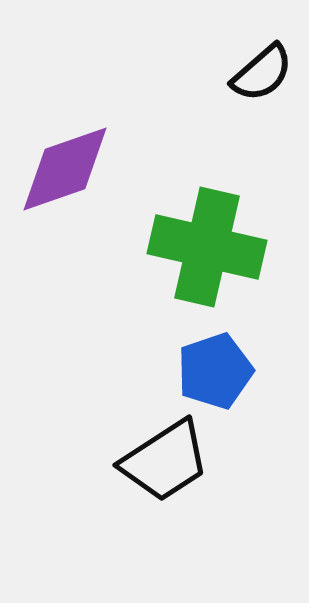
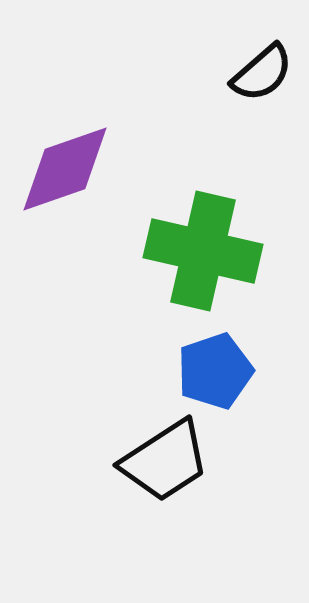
green cross: moved 4 px left, 4 px down
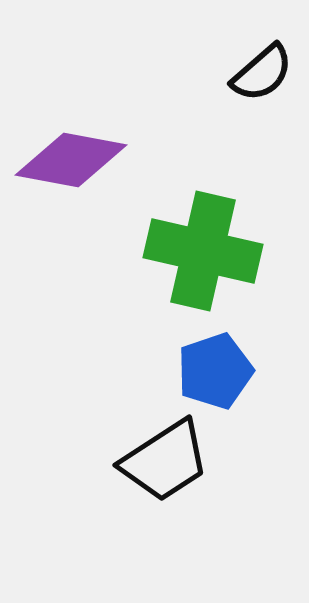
purple diamond: moved 6 px right, 9 px up; rotated 30 degrees clockwise
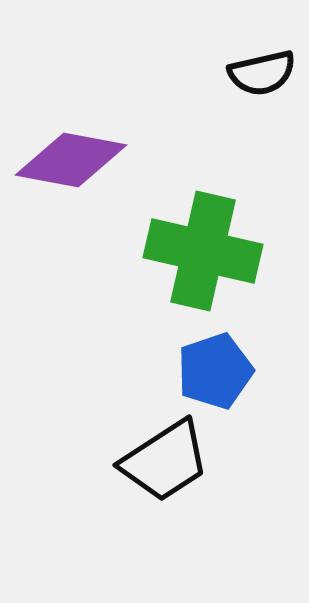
black semicircle: rotated 28 degrees clockwise
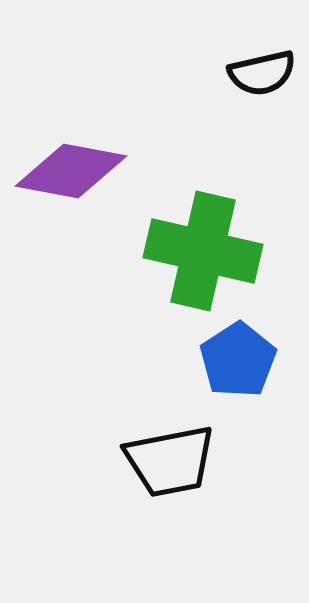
purple diamond: moved 11 px down
blue pentagon: moved 23 px right, 11 px up; rotated 14 degrees counterclockwise
black trapezoid: moved 5 px right; rotated 22 degrees clockwise
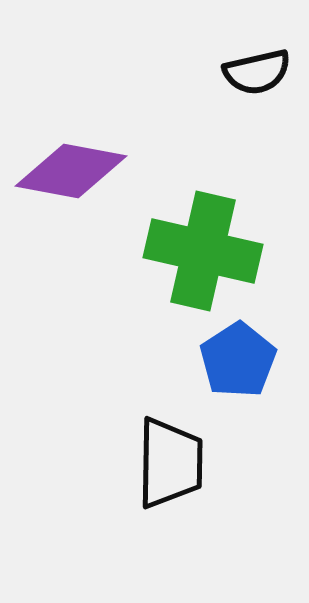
black semicircle: moved 5 px left, 1 px up
black trapezoid: moved 2 px down; rotated 78 degrees counterclockwise
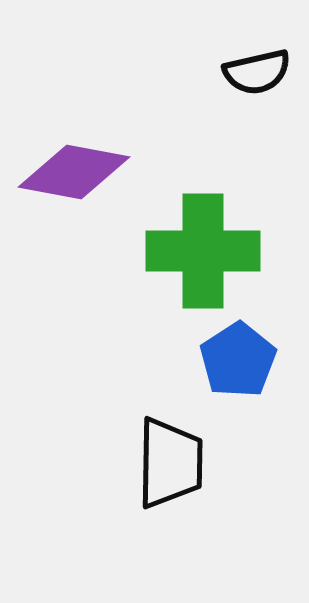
purple diamond: moved 3 px right, 1 px down
green cross: rotated 13 degrees counterclockwise
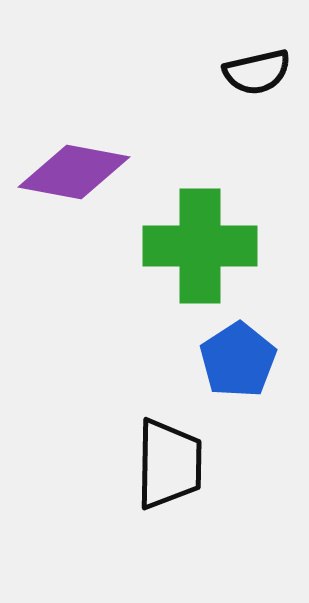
green cross: moved 3 px left, 5 px up
black trapezoid: moved 1 px left, 1 px down
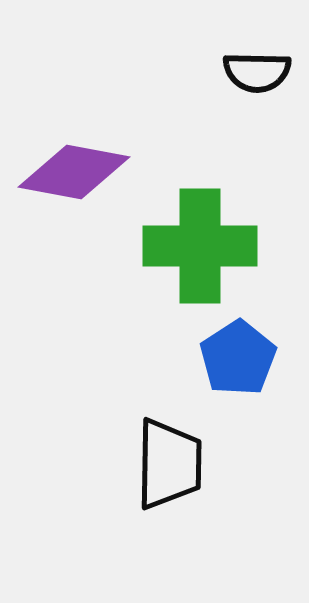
black semicircle: rotated 14 degrees clockwise
blue pentagon: moved 2 px up
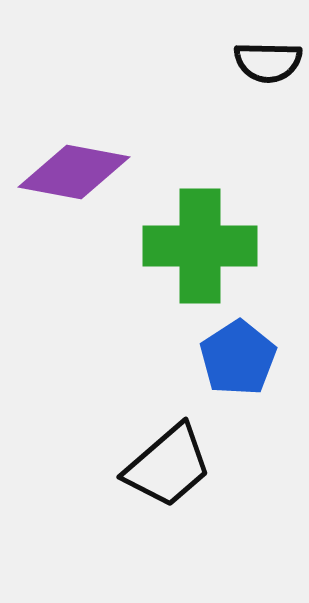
black semicircle: moved 11 px right, 10 px up
black trapezoid: moved 1 px left, 2 px down; rotated 48 degrees clockwise
